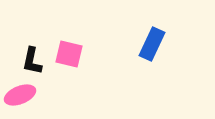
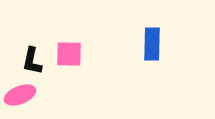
blue rectangle: rotated 24 degrees counterclockwise
pink square: rotated 12 degrees counterclockwise
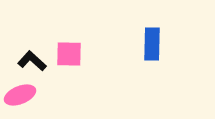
black L-shape: rotated 120 degrees clockwise
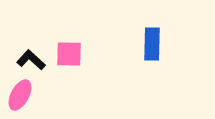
black L-shape: moved 1 px left, 1 px up
pink ellipse: rotated 40 degrees counterclockwise
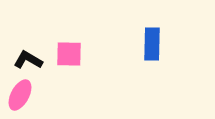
black L-shape: moved 3 px left; rotated 12 degrees counterclockwise
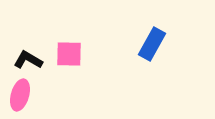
blue rectangle: rotated 28 degrees clockwise
pink ellipse: rotated 12 degrees counterclockwise
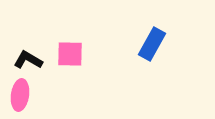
pink square: moved 1 px right
pink ellipse: rotated 8 degrees counterclockwise
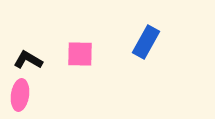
blue rectangle: moved 6 px left, 2 px up
pink square: moved 10 px right
